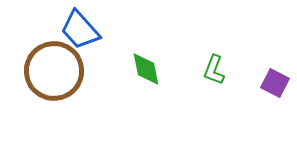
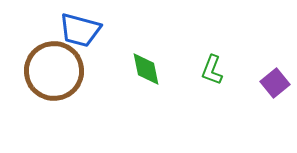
blue trapezoid: rotated 33 degrees counterclockwise
green L-shape: moved 2 px left
purple square: rotated 24 degrees clockwise
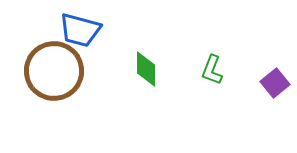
green diamond: rotated 12 degrees clockwise
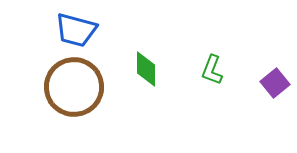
blue trapezoid: moved 4 px left
brown circle: moved 20 px right, 16 px down
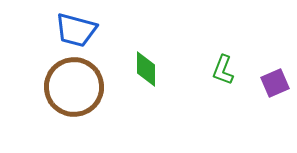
green L-shape: moved 11 px right
purple square: rotated 16 degrees clockwise
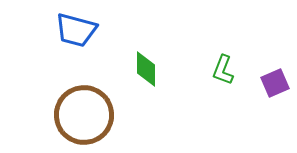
brown circle: moved 10 px right, 28 px down
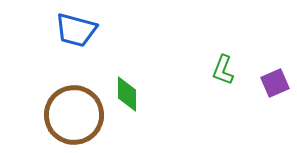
green diamond: moved 19 px left, 25 px down
brown circle: moved 10 px left
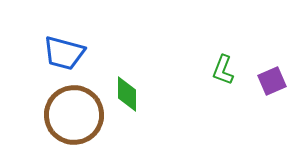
blue trapezoid: moved 12 px left, 23 px down
purple square: moved 3 px left, 2 px up
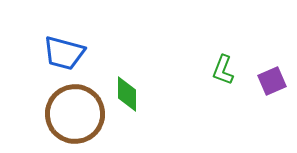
brown circle: moved 1 px right, 1 px up
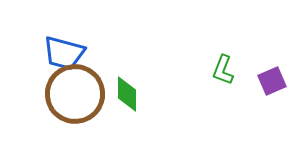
brown circle: moved 20 px up
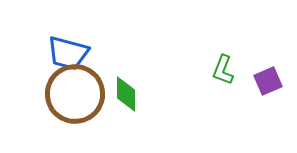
blue trapezoid: moved 4 px right
purple square: moved 4 px left
green diamond: moved 1 px left
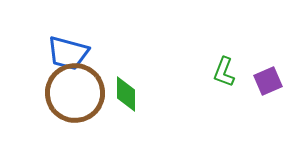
green L-shape: moved 1 px right, 2 px down
brown circle: moved 1 px up
